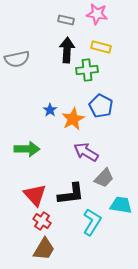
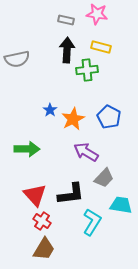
blue pentagon: moved 8 px right, 11 px down
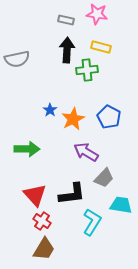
black L-shape: moved 1 px right
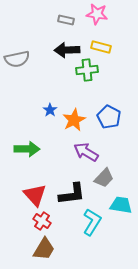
black arrow: rotated 95 degrees counterclockwise
orange star: moved 1 px right, 1 px down
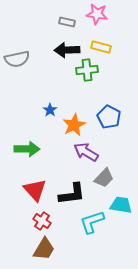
gray rectangle: moved 1 px right, 2 px down
orange star: moved 5 px down
red triangle: moved 5 px up
cyan L-shape: rotated 140 degrees counterclockwise
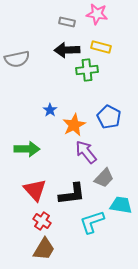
purple arrow: rotated 20 degrees clockwise
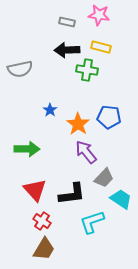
pink star: moved 2 px right, 1 px down
gray semicircle: moved 3 px right, 10 px down
green cross: rotated 15 degrees clockwise
blue pentagon: rotated 20 degrees counterclockwise
orange star: moved 4 px right, 1 px up; rotated 10 degrees counterclockwise
cyan trapezoid: moved 6 px up; rotated 25 degrees clockwise
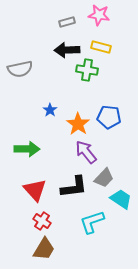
gray rectangle: rotated 28 degrees counterclockwise
black L-shape: moved 2 px right, 7 px up
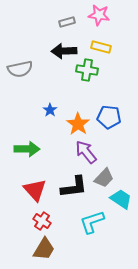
black arrow: moved 3 px left, 1 px down
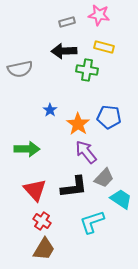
yellow rectangle: moved 3 px right
